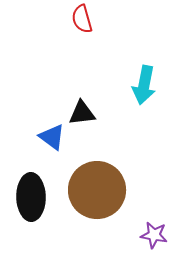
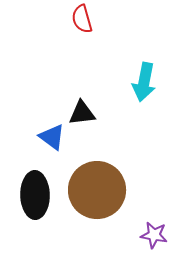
cyan arrow: moved 3 px up
black ellipse: moved 4 px right, 2 px up
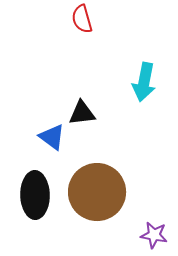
brown circle: moved 2 px down
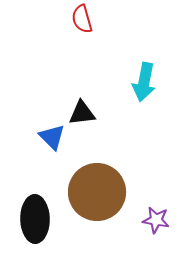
blue triangle: rotated 8 degrees clockwise
black ellipse: moved 24 px down
purple star: moved 2 px right, 15 px up
